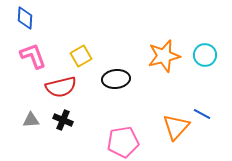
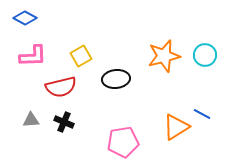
blue diamond: rotated 65 degrees counterclockwise
pink L-shape: rotated 108 degrees clockwise
black cross: moved 1 px right, 2 px down
orange triangle: rotated 16 degrees clockwise
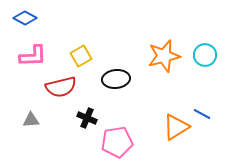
black cross: moved 23 px right, 4 px up
pink pentagon: moved 6 px left
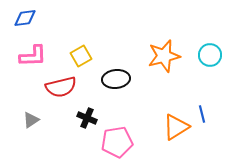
blue diamond: rotated 35 degrees counterclockwise
cyan circle: moved 5 px right
blue line: rotated 48 degrees clockwise
gray triangle: rotated 30 degrees counterclockwise
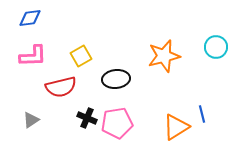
blue diamond: moved 5 px right
cyan circle: moved 6 px right, 8 px up
pink pentagon: moved 19 px up
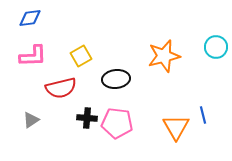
red semicircle: moved 1 px down
blue line: moved 1 px right, 1 px down
black cross: rotated 18 degrees counterclockwise
pink pentagon: rotated 16 degrees clockwise
orange triangle: rotated 28 degrees counterclockwise
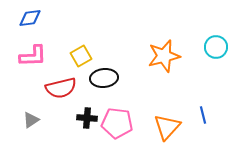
black ellipse: moved 12 px left, 1 px up
orange triangle: moved 9 px left; rotated 12 degrees clockwise
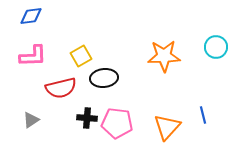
blue diamond: moved 1 px right, 2 px up
orange star: rotated 12 degrees clockwise
